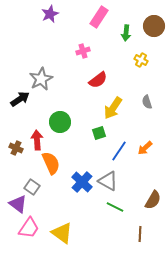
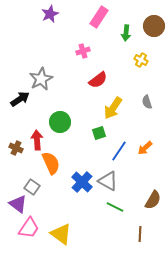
yellow triangle: moved 1 px left, 1 px down
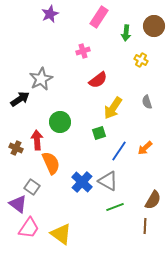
green line: rotated 48 degrees counterclockwise
brown line: moved 5 px right, 8 px up
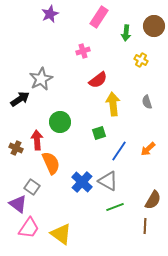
yellow arrow: moved 4 px up; rotated 140 degrees clockwise
orange arrow: moved 3 px right, 1 px down
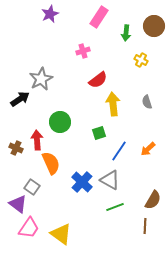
gray triangle: moved 2 px right, 1 px up
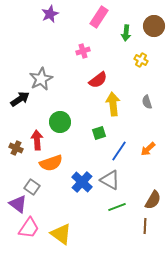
orange semicircle: rotated 95 degrees clockwise
green line: moved 2 px right
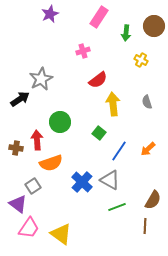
green square: rotated 32 degrees counterclockwise
brown cross: rotated 16 degrees counterclockwise
gray square: moved 1 px right, 1 px up; rotated 21 degrees clockwise
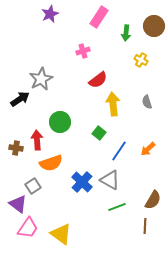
pink trapezoid: moved 1 px left
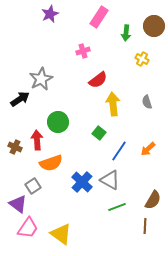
yellow cross: moved 1 px right, 1 px up
green circle: moved 2 px left
brown cross: moved 1 px left, 1 px up; rotated 16 degrees clockwise
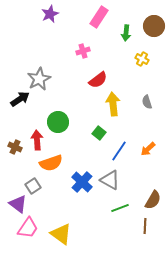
gray star: moved 2 px left
green line: moved 3 px right, 1 px down
